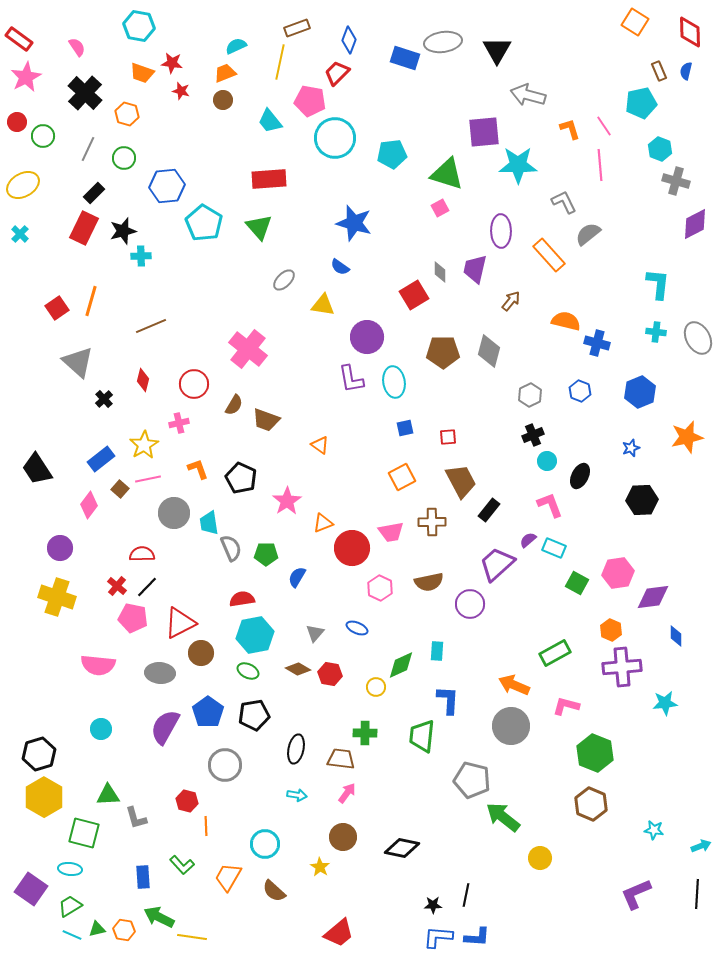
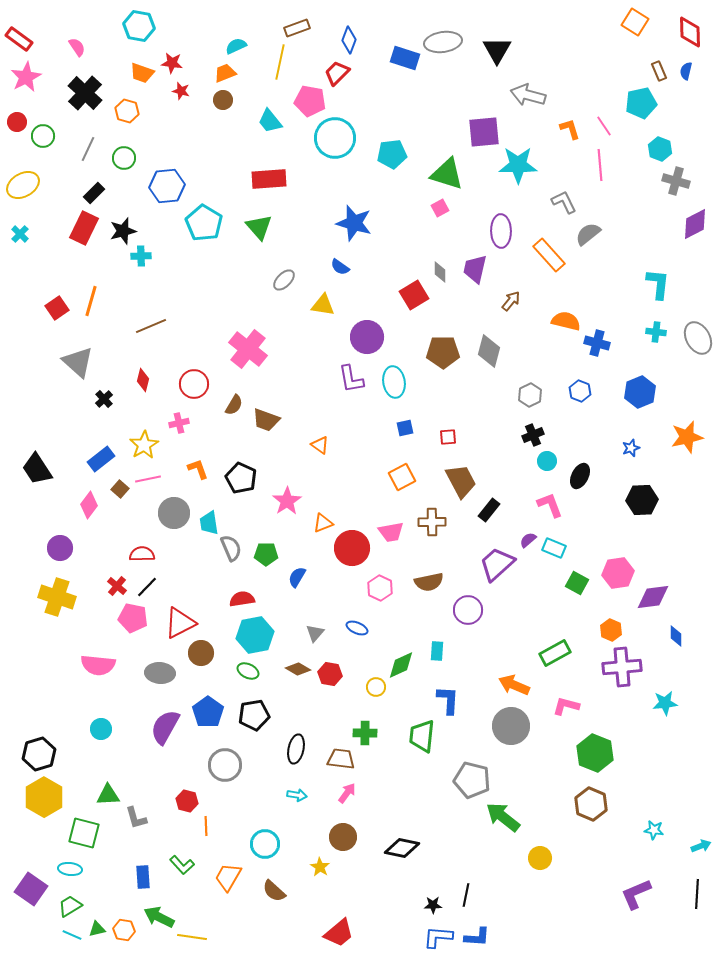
orange hexagon at (127, 114): moved 3 px up
purple circle at (470, 604): moved 2 px left, 6 px down
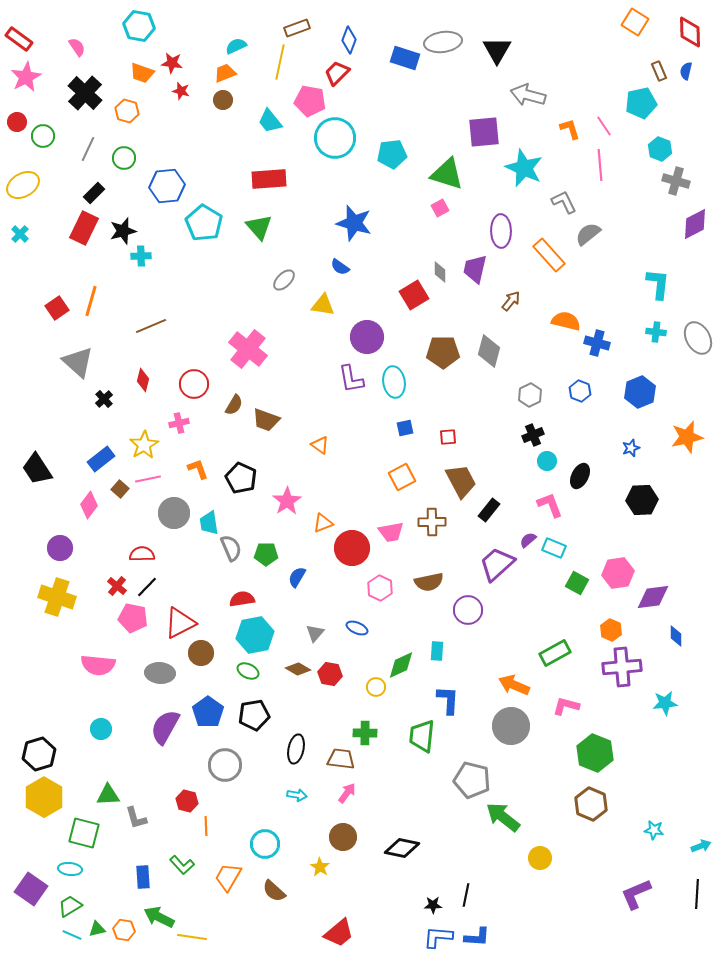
cyan star at (518, 165): moved 6 px right, 3 px down; rotated 24 degrees clockwise
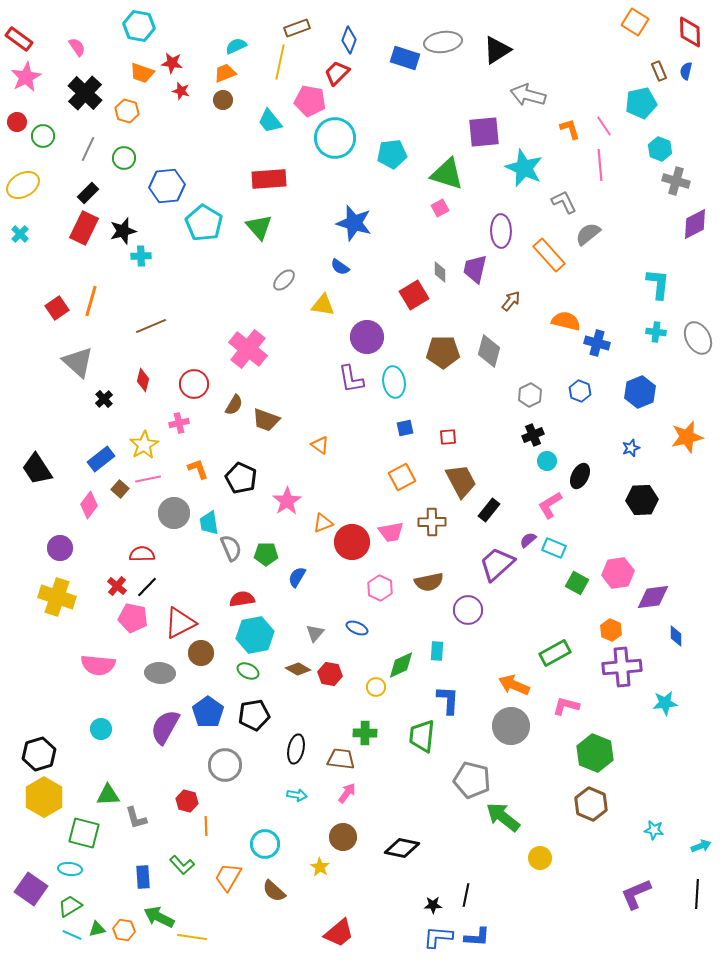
black triangle at (497, 50): rotated 28 degrees clockwise
black rectangle at (94, 193): moved 6 px left
pink L-shape at (550, 505): rotated 100 degrees counterclockwise
red circle at (352, 548): moved 6 px up
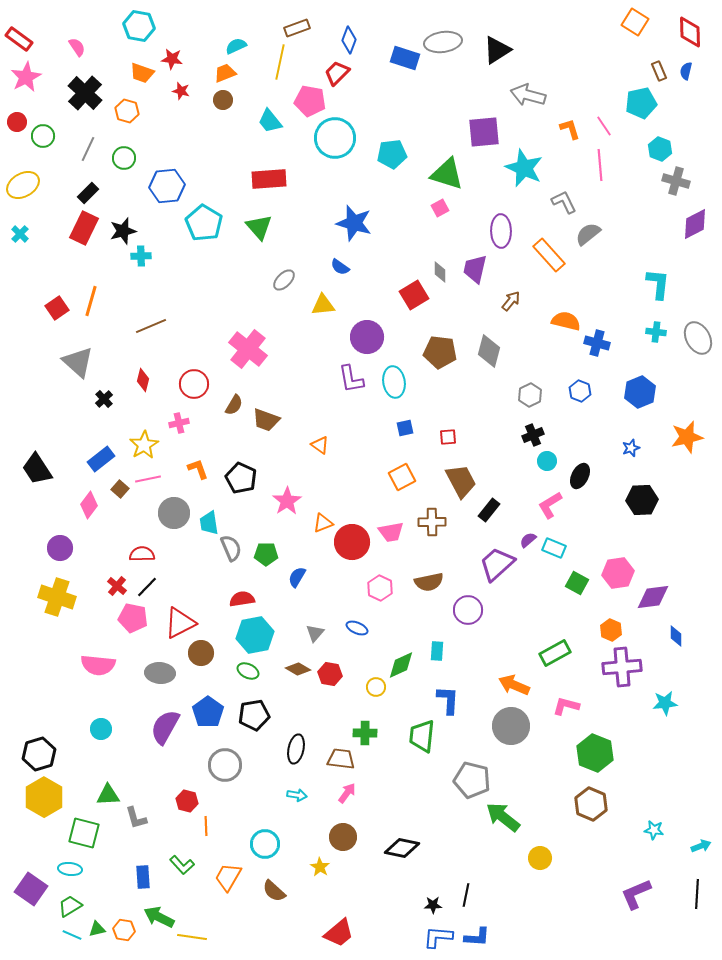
red star at (172, 63): moved 4 px up
yellow triangle at (323, 305): rotated 15 degrees counterclockwise
brown pentagon at (443, 352): moved 3 px left; rotated 8 degrees clockwise
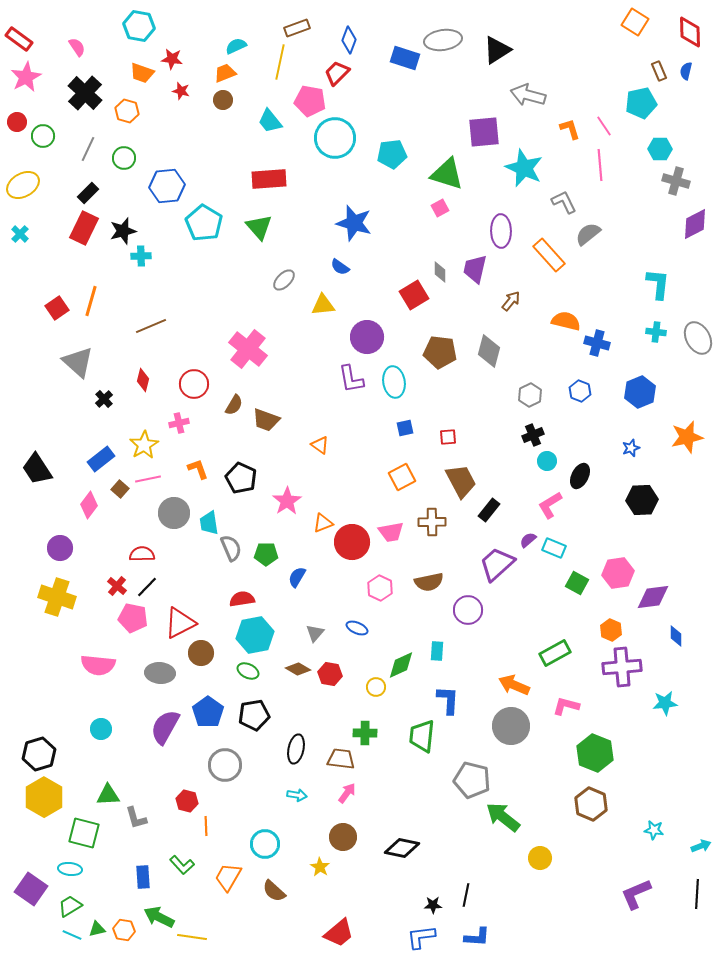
gray ellipse at (443, 42): moved 2 px up
cyan hexagon at (660, 149): rotated 20 degrees counterclockwise
blue L-shape at (438, 937): moved 17 px left; rotated 12 degrees counterclockwise
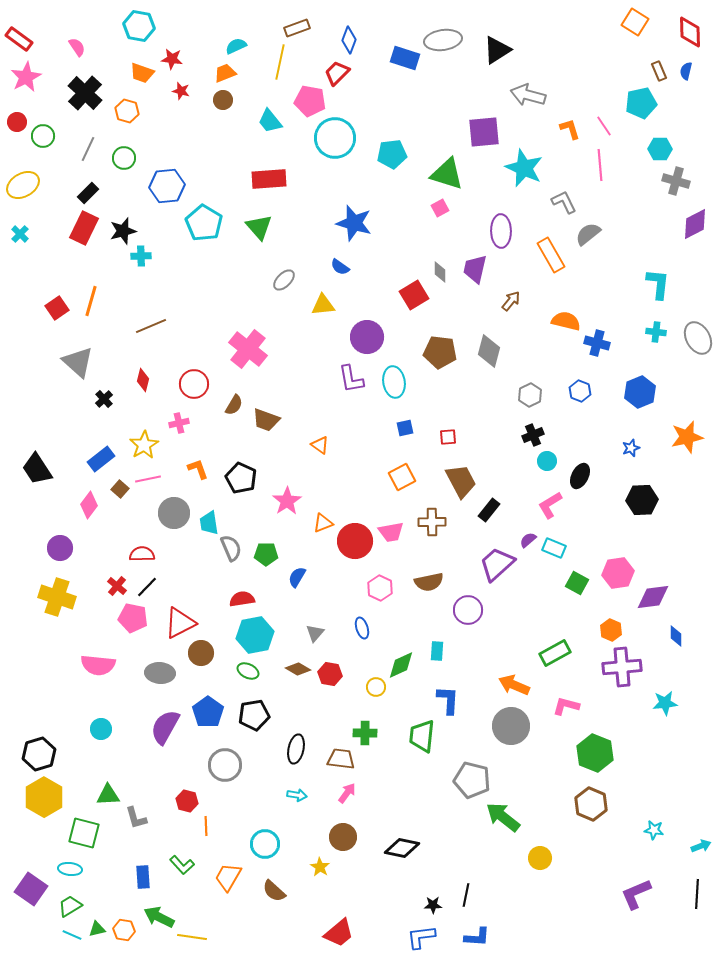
orange rectangle at (549, 255): moved 2 px right; rotated 12 degrees clockwise
red circle at (352, 542): moved 3 px right, 1 px up
blue ellipse at (357, 628): moved 5 px right; rotated 50 degrees clockwise
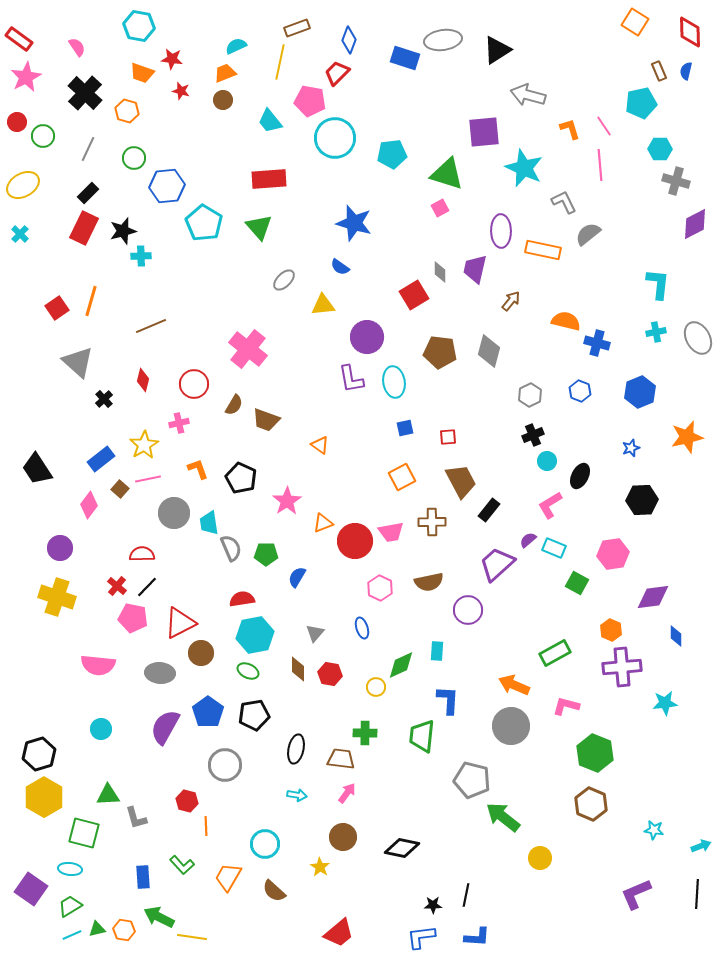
green circle at (124, 158): moved 10 px right
orange rectangle at (551, 255): moved 8 px left, 5 px up; rotated 48 degrees counterclockwise
cyan cross at (656, 332): rotated 18 degrees counterclockwise
pink hexagon at (618, 573): moved 5 px left, 19 px up
brown diamond at (298, 669): rotated 60 degrees clockwise
cyan line at (72, 935): rotated 48 degrees counterclockwise
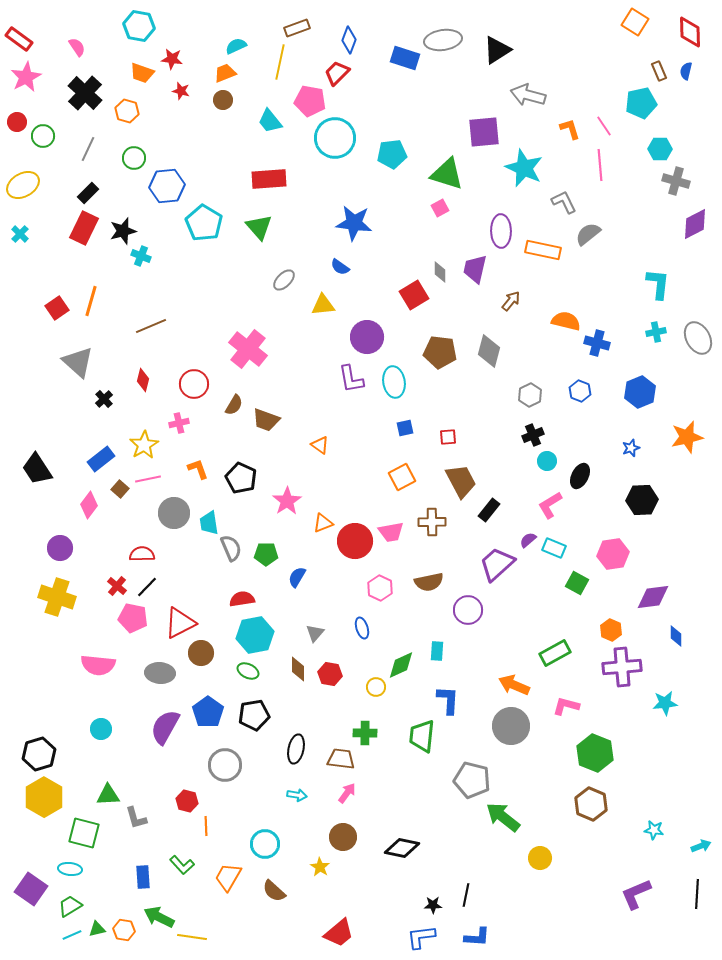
blue star at (354, 223): rotated 9 degrees counterclockwise
cyan cross at (141, 256): rotated 24 degrees clockwise
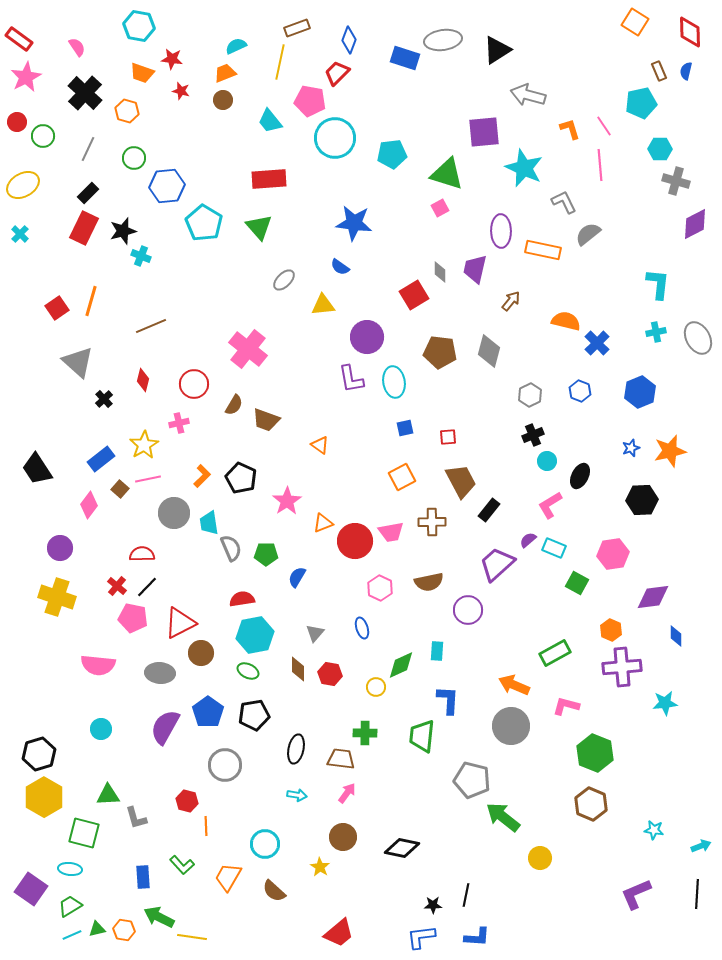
blue cross at (597, 343): rotated 30 degrees clockwise
orange star at (687, 437): moved 17 px left, 14 px down
orange L-shape at (198, 469): moved 4 px right, 7 px down; rotated 65 degrees clockwise
